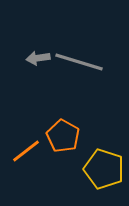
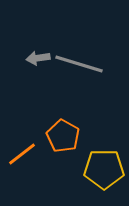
gray line: moved 2 px down
orange line: moved 4 px left, 3 px down
yellow pentagon: rotated 18 degrees counterclockwise
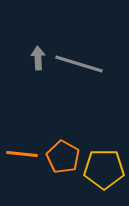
gray arrow: rotated 95 degrees clockwise
orange pentagon: moved 21 px down
orange line: rotated 44 degrees clockwise
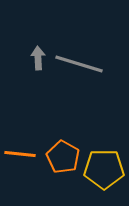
orange line: moved 2 px left
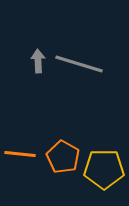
gray arrow: moved 3 px down
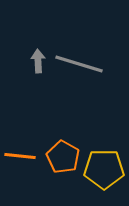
orange line: moved 2 px down
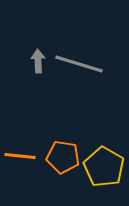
orange pentagon: rotated 20 degrees counterclockwise
yellow pentagon: moved 2 px up; rotated 30 degrees clockwise
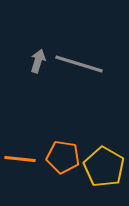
gray arrow: rotated 20 degrees clockwise
orange line: moved 3 px down
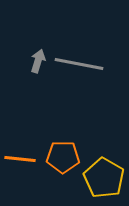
gray line: rotated 6 degrees counterclockwise
orange pentagon: rotated 8 degrees counterclockwise
yellow pentagon: moved 11 px down
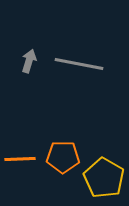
gray arrow: moved 9 px left
orange line: rotated 8 degrees counterclockwise
